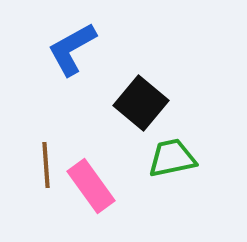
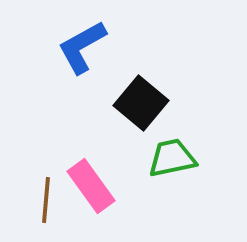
blue L-shape: moved 10 px right, 2 px up
brown line: moved 35 px down; rotated 9 degrees clockwise
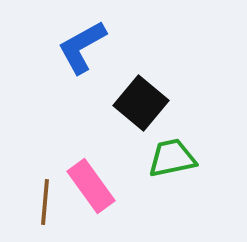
brown line: moved 1 px left, 2 px down
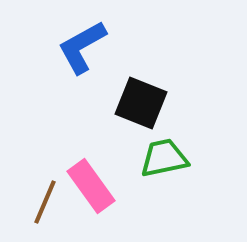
black square: rotated 18 degrees counterclockwise
green trapezoid: moved 8 px left
brown line: rotated 18 degrees clockwise
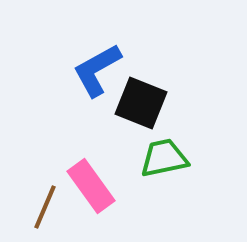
blue L-shape: moved 15 px right, 23 px down
brown line: moved 5 px down
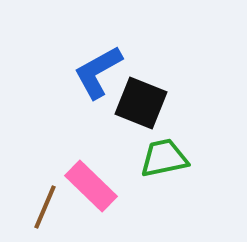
blue L-shape: moved 1 px right, 2 px down
pink rectangle: rotated 10 degrees counterclockwise
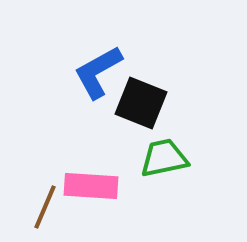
pink rectangle: rotated 40 degrees counterclockwise
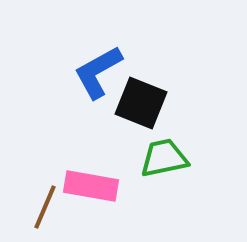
pink rectangle: rotated 6 degrees clockwise
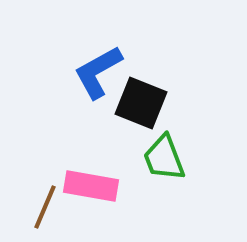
green trapezoid: rotated 99 degrees counterclockwise
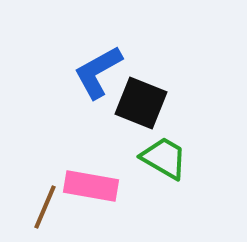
green trapezoid: rotated 141 degrees clockwise
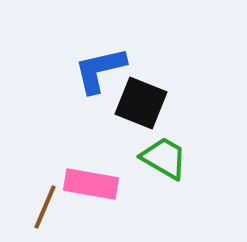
blue L-shape: moved 2 px right, 2 px up; rotated 16 degrees clockwise
pink rectangle: moved 2 px up
